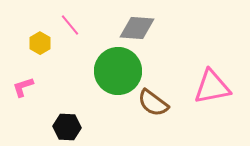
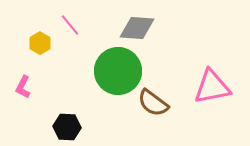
pink L-shape: rotated 45 degrees counterclockwise
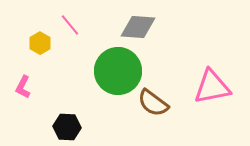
gray diamond: moved 1 px right, 1 px up
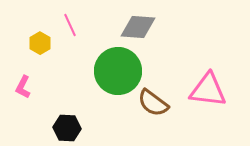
pink line: rotated 15 degrees clockwise
pink triangle: moved 4 px left, 3 px down; rotated 18 degrees clockwise
black hexagon: moved 1 px down
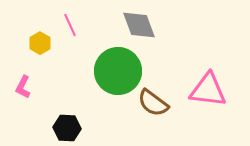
gray diamond: moved 1 px right, 2 px up; rotated 66 degrees clockwise
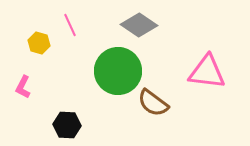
gray diamond: rotated 36 degrees counterclockwise
yellow hexagon: moved 1 px left; rotated 15 degrees counterclockwise
pink triangle: moved 1 px left, 18 px up
black hexagon: moved 3 px up
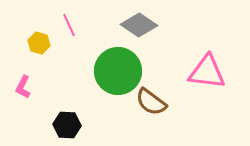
pink line: moved 1 px left
brown semicircle: moved 2 px left, 1 px up
